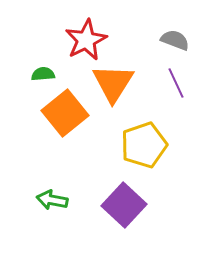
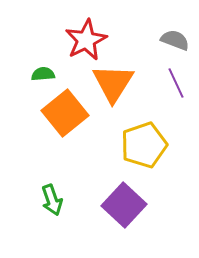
green arrow: rotated 120 degrees counterclockwise
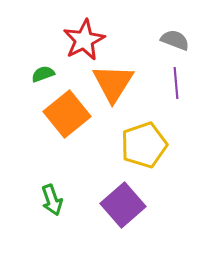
red star: moved 2 px left
green semicircle: rotated 15 degrees counterclockwise
purple line: rotated 20 degrees clockwise
orange square: moved 2 px right, 1 px down
purple square: moved 1 px left; rotated 6 degrees clockwise
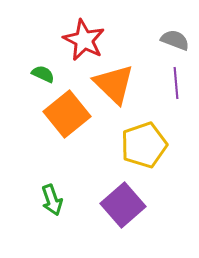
red star: rotated 18 degrees counterclockwise
green semicircle: rotated 45 degrees clockwise
orange triangle: moved 1 px right, 1 px down; rotated 18 degrees counterclockwise
